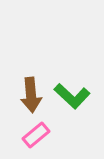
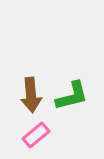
green L-shape: rotated 57 degrees counterclockwise
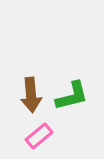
pink rectangle: moved 3 px right, 1 px down
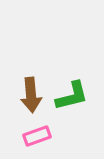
pink rectangle: moved 2 px left; rotated 20 degrees clockwise
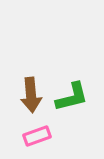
green L-shape: moved 1 px down
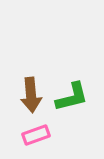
pink rectangle: moved 1 px left, 1 px up
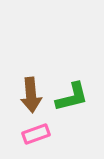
pink rectangle: moved 1 px up
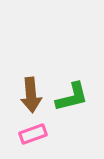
pink rectangle: moved 3 px left
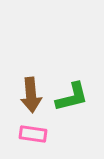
pink rectangle: rotated 28 degrees clockwise
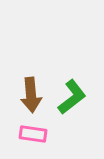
green L-shape: rotated 24 degrees counterclockwise
